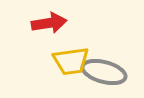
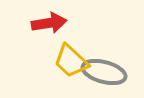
yellow trapezoid: rotated 51 degrees clockwise
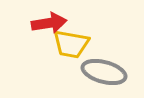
yellow trapezoid: moved 17 px up; rotated 33 degrees counterclockwise
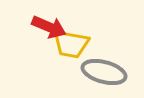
red arrow: moved 4 px down; rotated 32 degrees clockwise
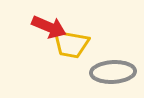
gray ellipse: moved 9 px right; rotated 18 degrees counterclockwise
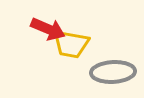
red arrow: moved 1 px left, 2 px down
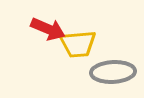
yellow trapezoid: moved 7 px right; rotated 15 degrees counterclockwise
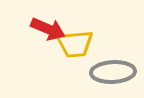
yellow trapezoid: moved 3 px left
